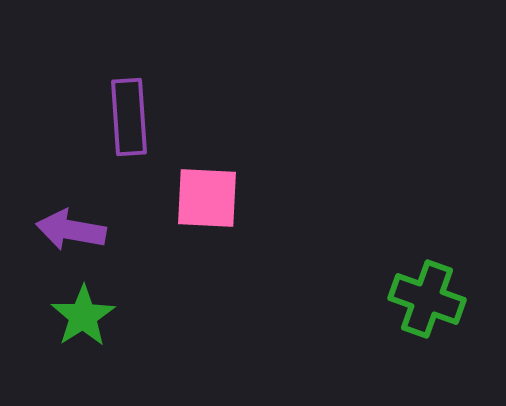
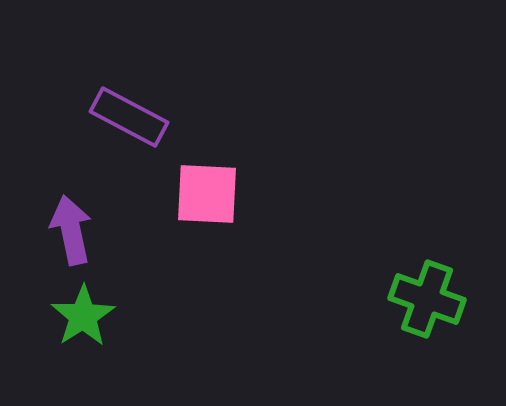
purple rectangle: rotated 58 degrees counterclockwise
pink square: moved 4 px up
purple arrow: rotated 68 degrees clockwise
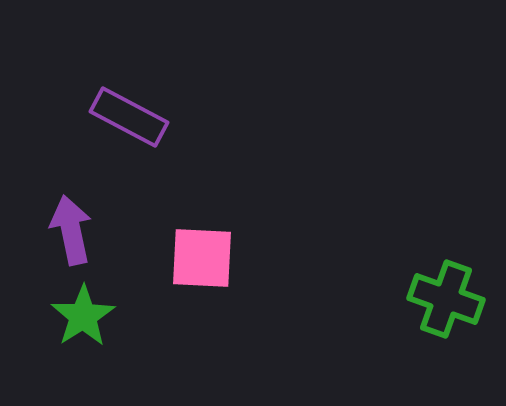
pink square: moved 5 px left, 64 px down
green cross: moved 19 px right
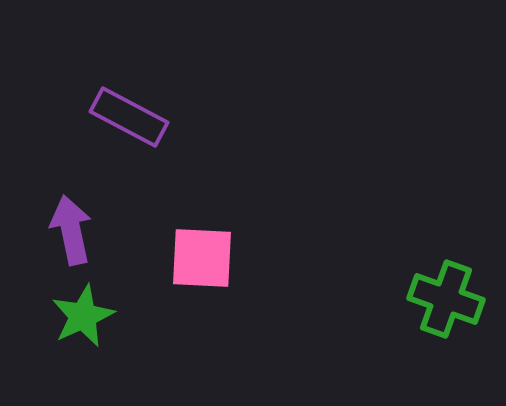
green star: rotated 8 degrees clockwise
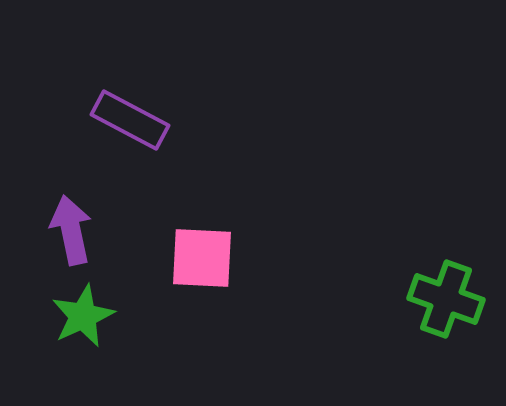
purple rectangle: moved 1 px right, 3 px down
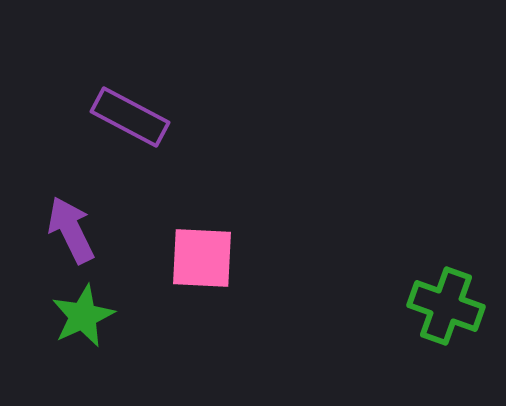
purple rectangle: moved 3 px up
purple arrow: rotated 14 degrees counterclockwise
green cross: moved 7 px down
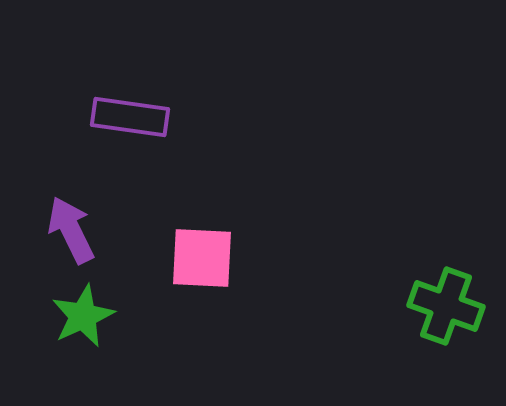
purple rectangle: rotated 20 degrees counterclockwise
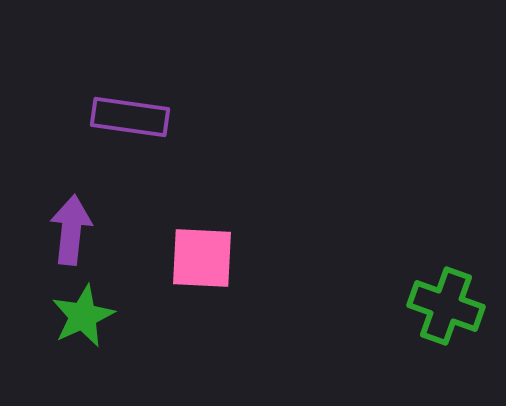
purple arrow: rotated 32 degrees clockwise
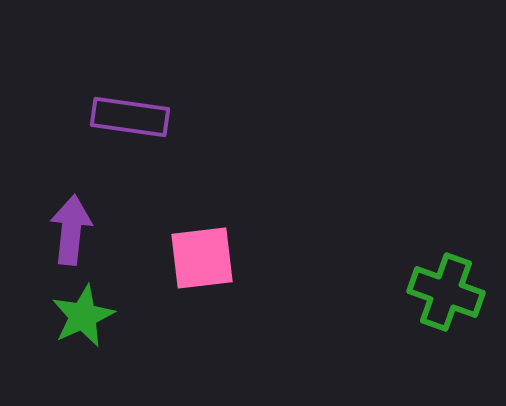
pink square: rotated 10 degrees counterclockwise
green cross: moved 14 px up
